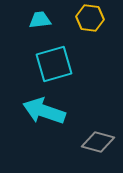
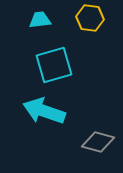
cyan square: moved 1 px down
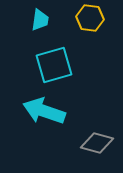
cyan trapezoid: rotated 105 degrees clockwise
gray diamond: moved 1 px left, 1 px down
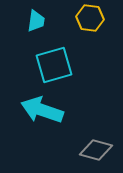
cyan trapezoid: moved 4 px left, 1 px down
cyan arrow: moved 2 px left, 1 px up
gray diamond: moved 1 px left, 7 px down
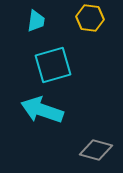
cyan square: moved 1 px left
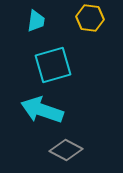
gray diamond: moved 30 px left; rotated 12 degrees clockwise
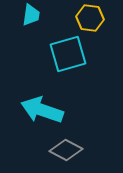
cyan trapezoid: moved 5 px left, 6 px up
cyan square: moved 15 px right, 11 px up
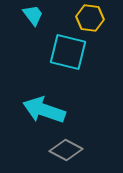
cyan trapezoid: moved 2 px right; rotated 45 degrees counterclockwise
cyan square: moved 2 px up; rotated 30 degrees clockwise
cyan arrow: moved 2 px right
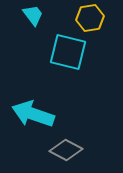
yellow hexagon: rotated 16 degrees counterclockwise
cyan arrow: moved 11 px left, 4 px down
